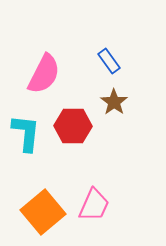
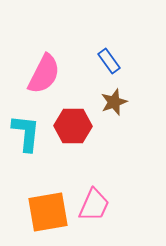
brown star: rotated 16 degrees clockwise
orange square: moved 5 px right; rotated 30 degrees clockwise
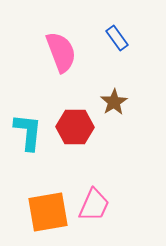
blue rectangle: moved 8 px right, 23 px up
pink semicircle: moved 17 px right, 22 px up; rotated 48 degrees counterclockwise
brown star: rotated 12 degrees counterclockwise
red hexagon: moved 2 px right, 1 px down
cyan L-shape: moved 2 px right, 1 px up
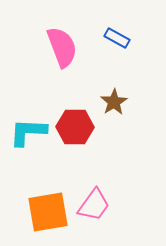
blue rectangle: rotated 25 degrees counterclockwise
pink semicircle: moved 1 px right, 5 px up
cyan L-shape: rotated 93 degrees counterclockwise
pink trapezoid: rotated 12 degrees clockwise
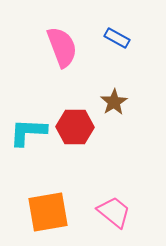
pink trapezoid: moved 20 px right, 7 px down; rotated 87 degrees counterclockwise
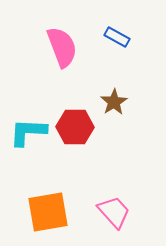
blue rectangle: moved 1 px up
pink trapezoid: rotated 9 degrees clockwise
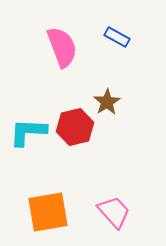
brown star: moved 7 px left
red hexagon: rotated 15 degrees counterclockwise
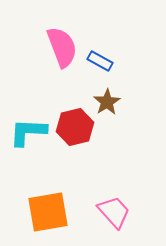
blue rectangle: moved 17 px left, 24 px down
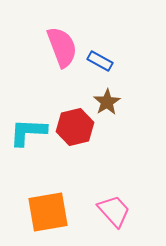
pink trapezoid: moved 1 px up
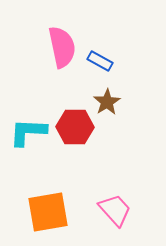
pink semicircle: rotated 9 degrees clockwise
red hexagon: rotated 15 degrees clockwise
pink trapezoid: moved 1 px right, 1 px up
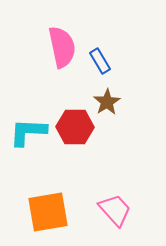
blue rectangle: rotated 30 degrees clockwise
